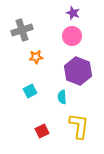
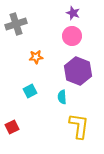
gray cross: moved 6 px left, 6 px up
red square: moved 30 px left, 4 px up
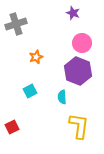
pink circle: moved 10 px right, 7 px down
orange star: rotated 16 degrees counterclockwise
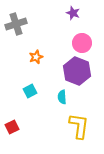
purple hexagon: moved 1 px left
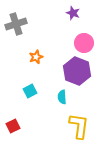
pink circle: moved 2 px right
red square: moved 1 px right, 1 px up
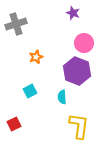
red square: moved 1 px right, 2 px up
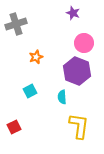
red square: moved 3 px down
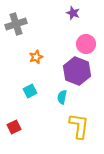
pink circle: moved 2 px right, 1 px down
cyan semicircle: rotated 16 degrees clockwise
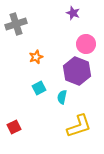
cyan square: moved 9 px right, 3 px up
yellow L-shape: rotated 64 degrees clockwise
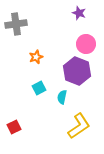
purple star: moved 6 px right
gray cross: rotated 10 degrees clockwise
yellow L-shape: rotated 16 degrees counterclockwise
